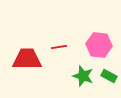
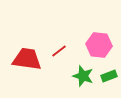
red line: moved 4 px down; rotated 28 degrees counterclockwise
red trapezoid: rotated 8 degrees clockwise
green rectangle: rotated 49 degrees counterclockwise
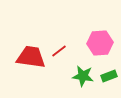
pink hexagon: moved 1 px right, 2 px up; rotated 10 degrees counterclockwise
red trapezoid: moved 4 px right, 2 px up
green star: rotated 10 degrees counterclockwise
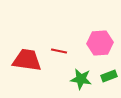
red line: rotated 49 degrees clockwise
red trapezoid: moved 4 px left, 3 px down
green star: moved 2 px left, 3 px down
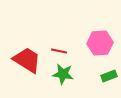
red trapezoid: rotated 24 degrees clockwise
green star: moved 18 px left, 5 px up
